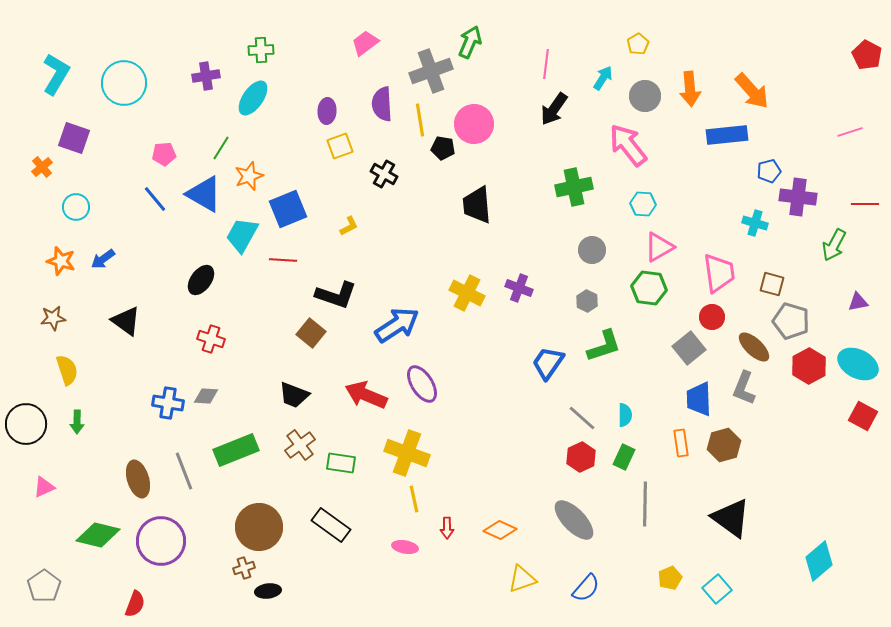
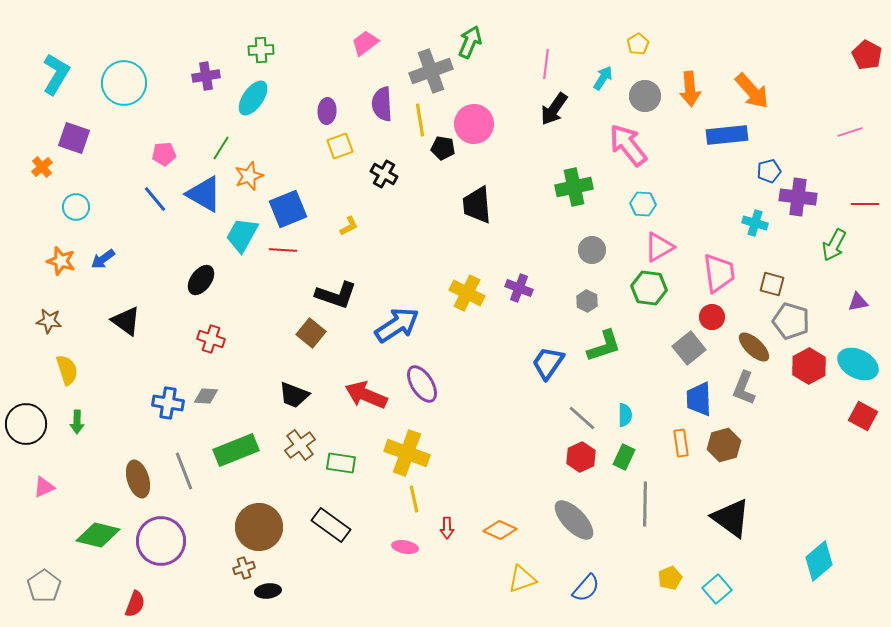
red line at (283, 260): moved 10 px up
brown star at (53, 318): moved 4 px left, 3 px down; rotated 15 degrees clockwise
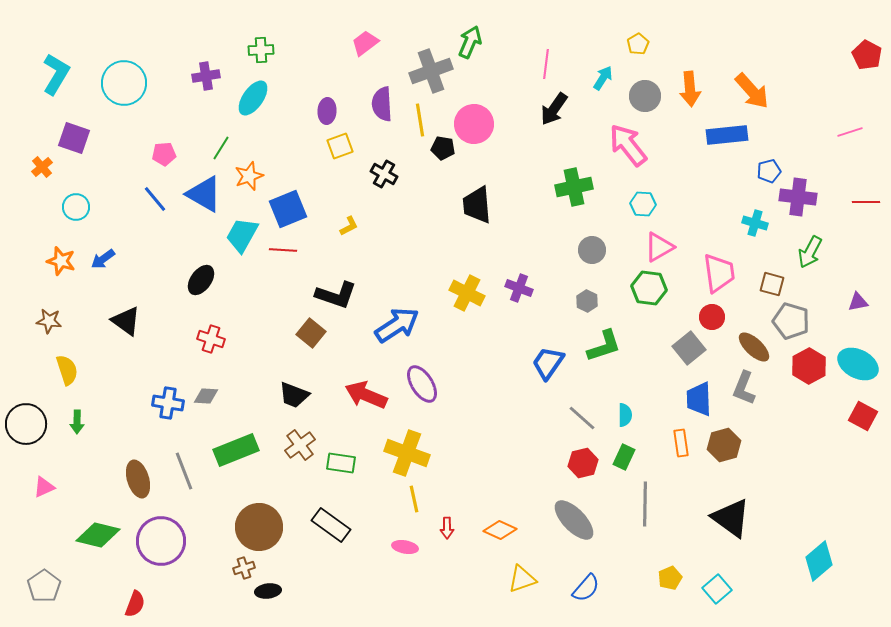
red line at (865, 204): moved 1 px right, 2 px up
green arrow at (834, 245): moved 24 px left, 7 px down
red hexagon at (581, 457): moved 2 px right, 6 px down; rotated 12 degrees clockwise
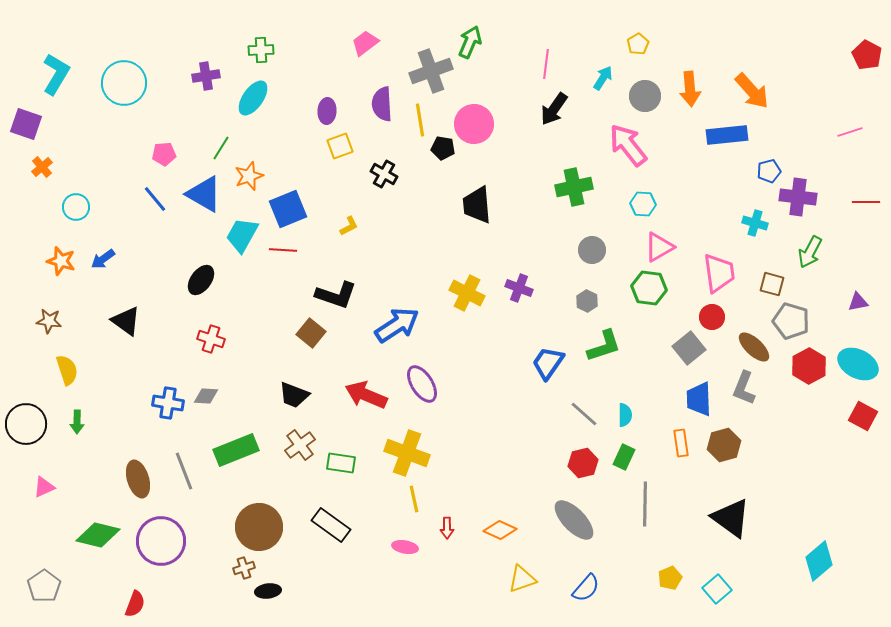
purple square at (74, 138): moved 48 px left, 14 px up
gray line at (582, 418): moved 2 px right, 4 px up
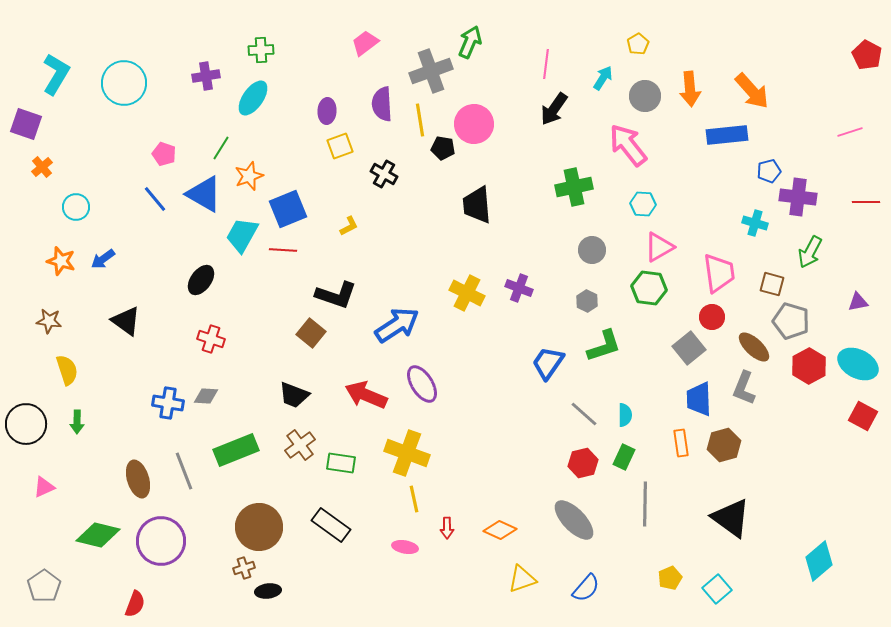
pink pentagon at (164, 154): rotated 25 degrees clockwise
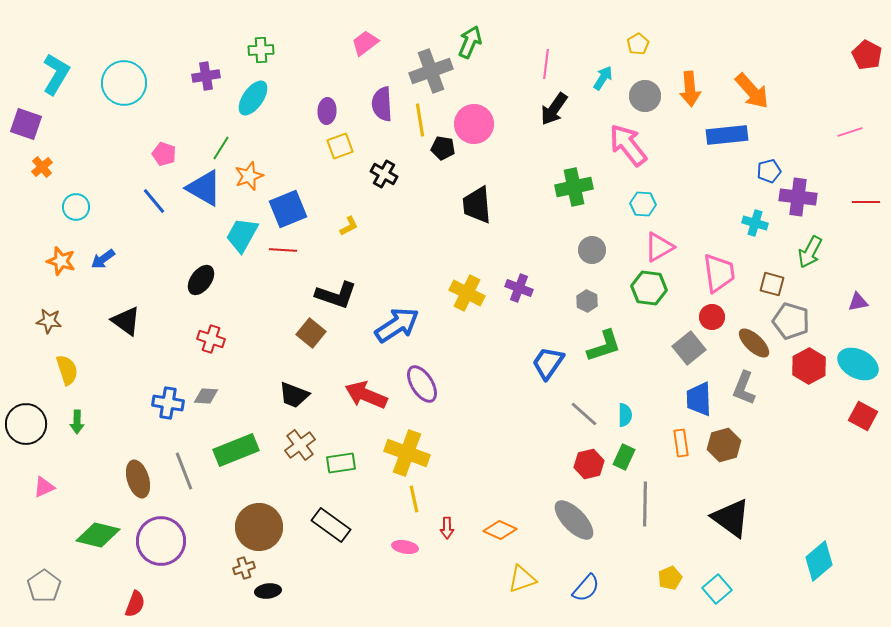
blue triangle at (204, 194): moved 6 px up
blue line at (155, 199): moved 1 px left, 2 px down
brown ellipse at (754, 347): moved 4 px up
green rectangle at (341, 463): rotated 16 degrees counterclockwise
red hexagon at (583, 463): moved 6 px right, 1 px down
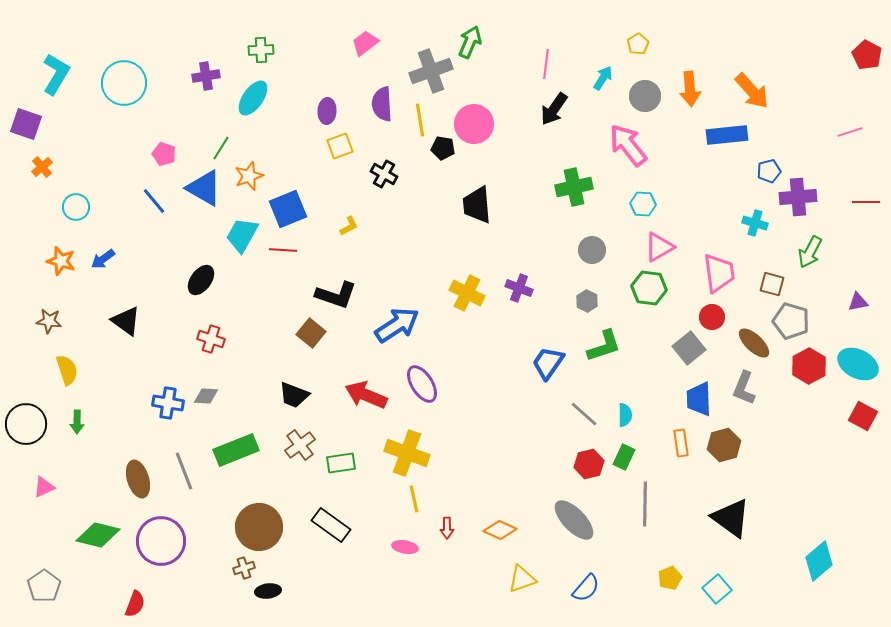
purple cross at (798, 197): rotated 12 degrees counterclockwise
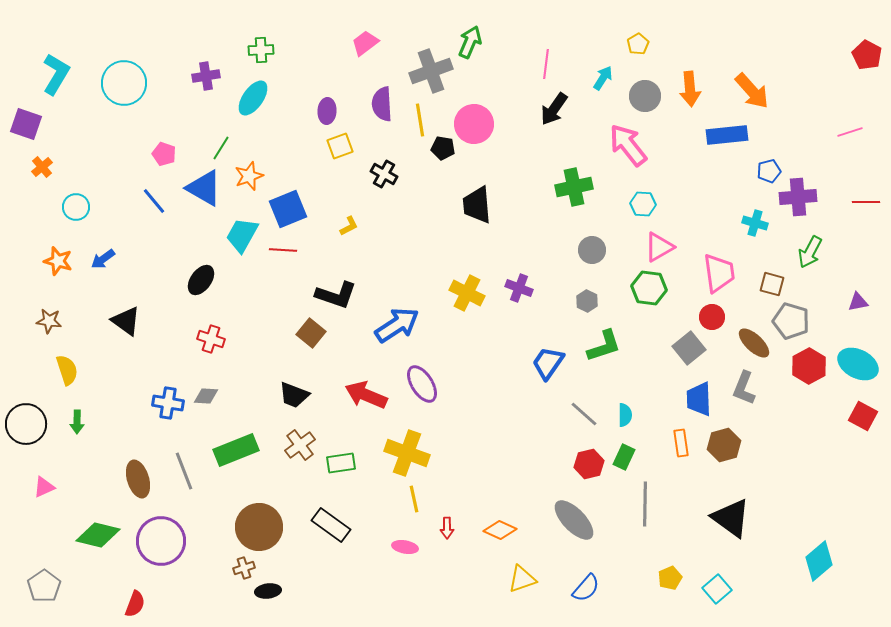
orange star at (61, 261): moved 3 px left
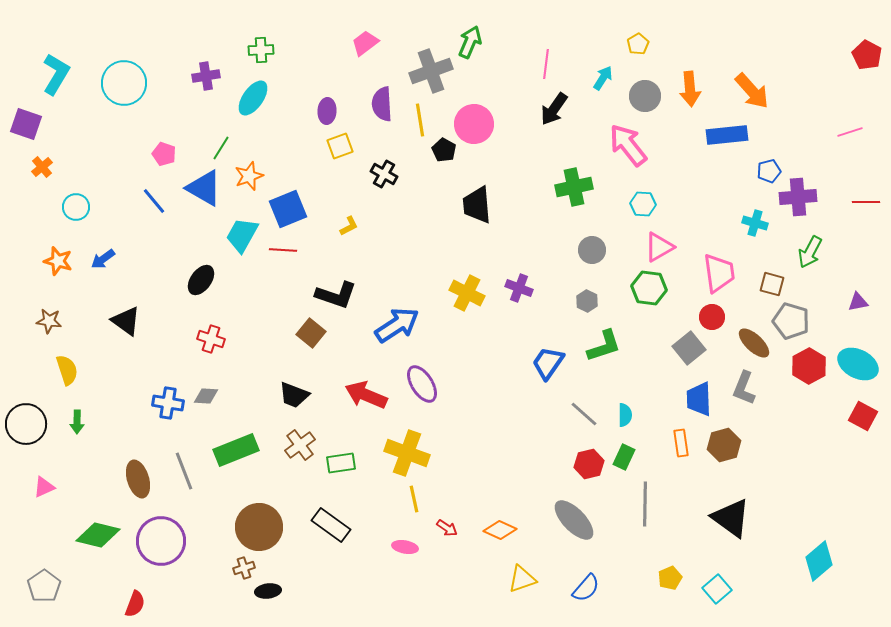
black pentagon at (443, 148): moved 1 px right, 2 px down; rotated 20 degrees clockwise
red arrow at (447, 528): rotated 55 degrees counterclockwise
